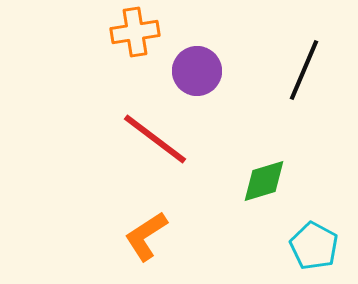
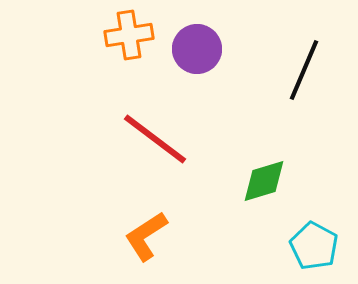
orange cross: moved 6 px left, 3 px down
purple circle: moved 22 px up
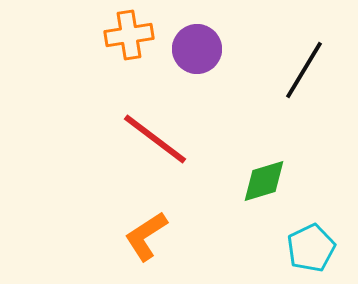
black line: rotated 8 degrees clockwise
cyan pentagon: moved 3 px left, 2 px down; rotated 18 degrees clockwise
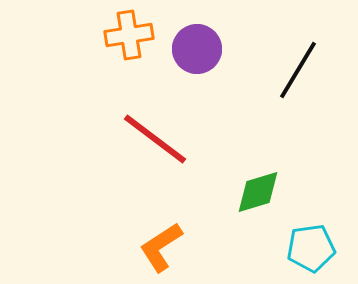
black line: moved 6 px left
green diamond: moved 6 px left, 11 px down
orange L-shape: moved 15 px right, 11 px down
cyan pentagon: rotated 18 degrees clockwise
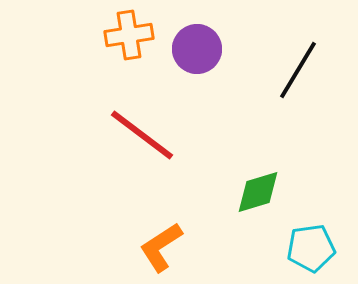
red line: moved 13 px left, 4 px up
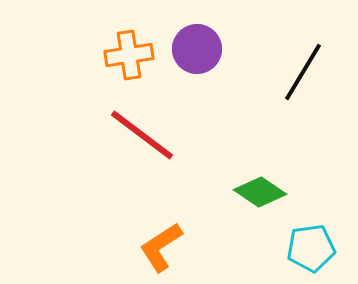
orange cross: moved 20 px down
black line: moved 5 px right, 2 px down
green diamond: moved 2 px right; rotated 51 degrees clockwise
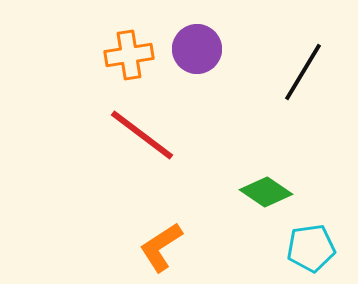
green diamond: moved 6 px right
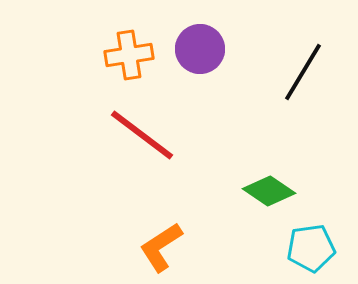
purple circle: moved 3 px right
green diamond: moved 3 px right, 1 px up
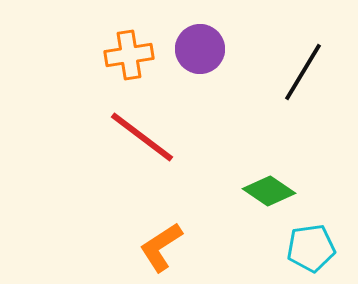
red line: moved 2 px down
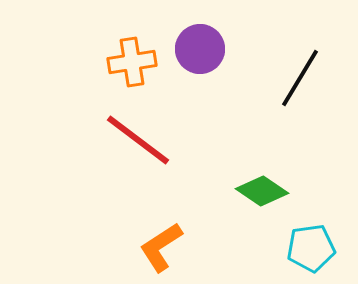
orange cross: moved 3 px right, 7 px down
black line: moved 3 px left, 6 px down
red line: moved 4 px left, 3 px down
green diamond: moved 7 px left
